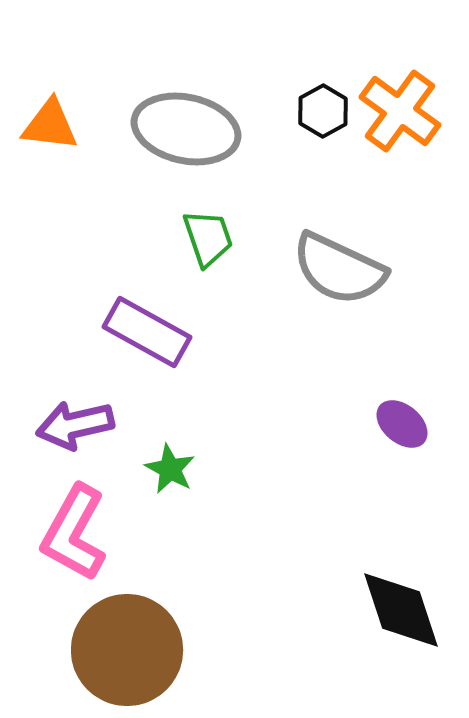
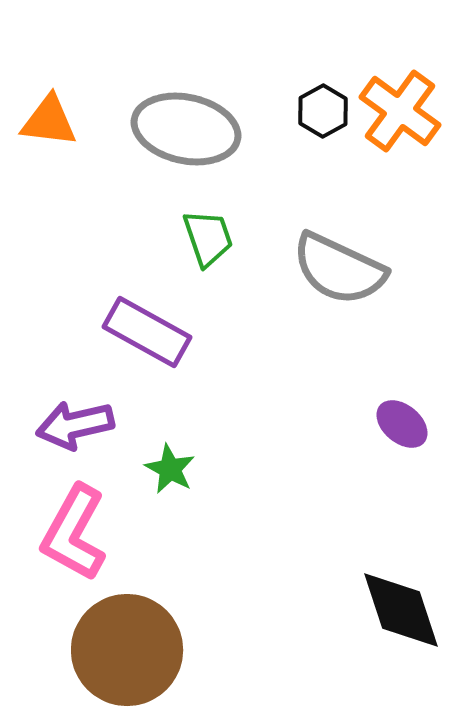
orange triangle: moved 1 px left, 4 px up
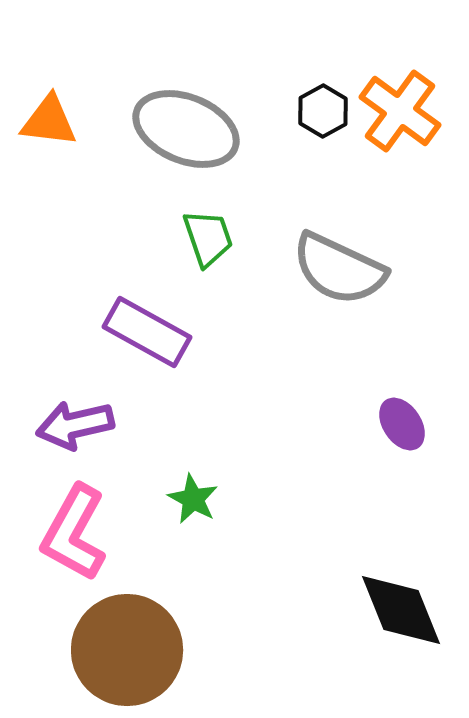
gray ellipse: rotated 10 degrees clockwise
purple ellipse: rotated 16 degrees clockwise
green star: moved 23 px right, 30 px down
black diamond: rotated 4 degrees counterclockwise
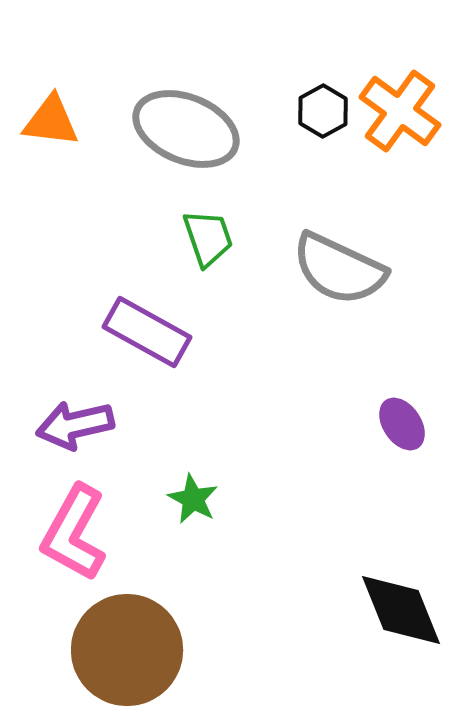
orange triangle: moved 2 px right
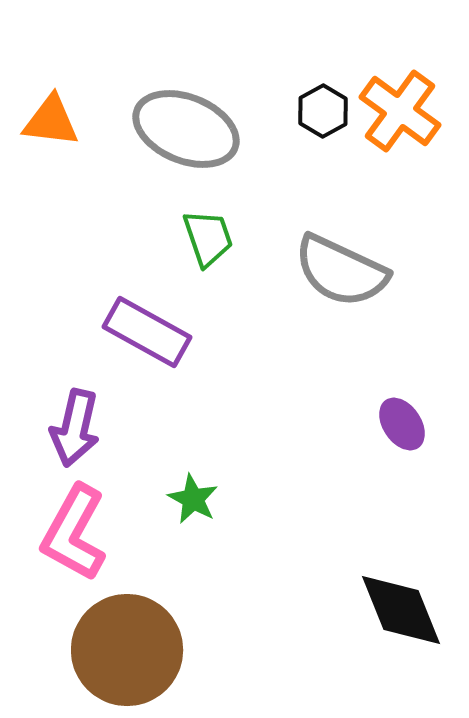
gray semicircle: moved 2 px right, 2 px down
purple arrow: moved 3 px down; rotated 64 degrees counterclockwise
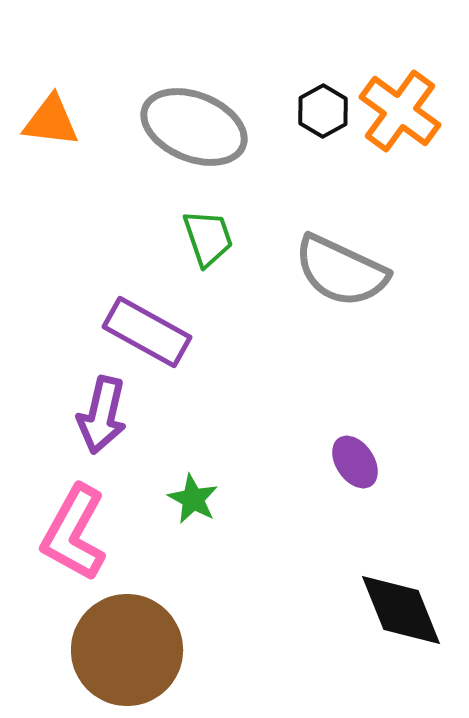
gray ellipse: moved 8 px right, 2 px up
purple ellipse: moved 47 px left, 38 px down
purple arrow: moved 27 px right, 13 px up
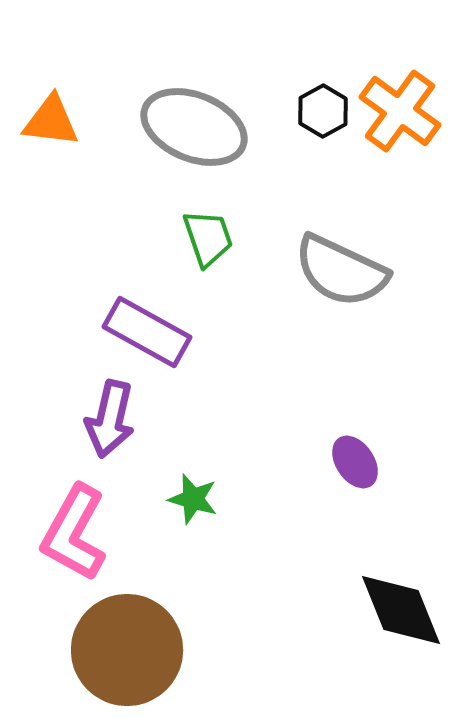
purple arrow: moved 8 px right, 4 px down
green star: rotated 12 degrees counterclockwise
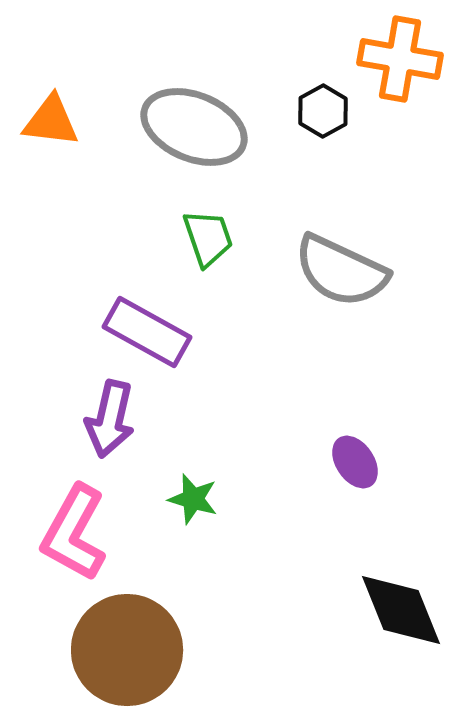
orange cross: moved 52 px up; rotated 26 degrees counterclockwise
